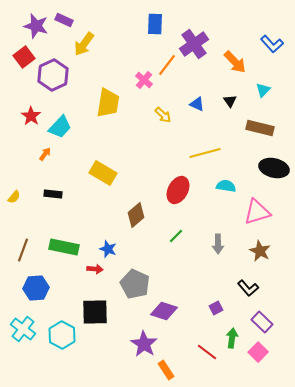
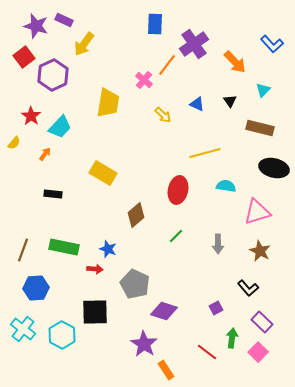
red ellipse at (178, 190): rotated 16 degrees counterclockwise
yellow semicircle at (14, 197): moved 54 px up
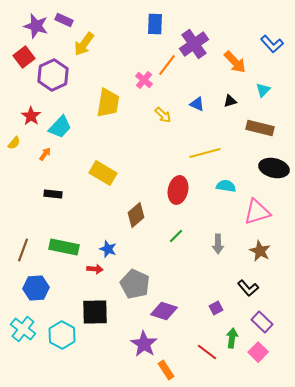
black triangle at (230, 101): rotated 48 degrees clockwise
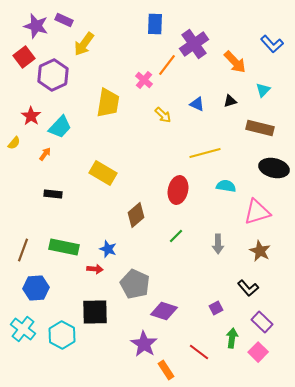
red line at (207, 352): moved 8 px left
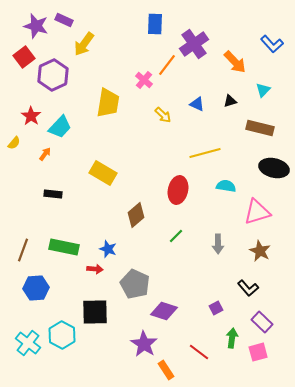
cyan cross at (23, 329): moved 5 px right, 14 px down
pink square at (258, 352): rotated 30 degrees clockwise
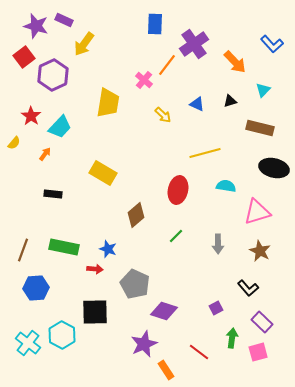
purple star at (144, 344): rotated 16 degrees clockwise
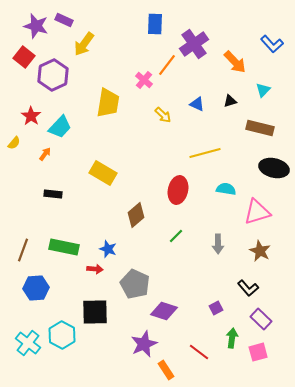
red square at (24, 57): rotated 15 degrees counterclockwise
cyan semicircle at (226, 186): moved 3 px down
purple rectangle at (262, 322): moved 1 px left, 3 px up
